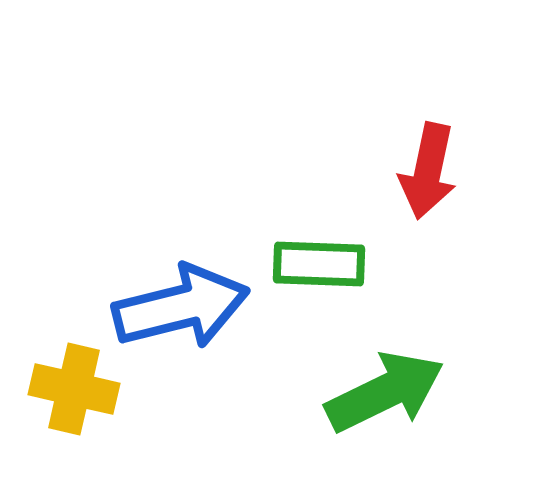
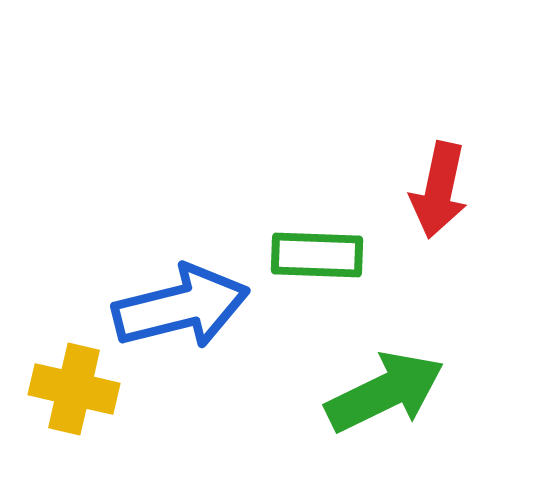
red arrow: moved 11 px right, 19 px down
green rectangle: moved 2 px left, 9 px up
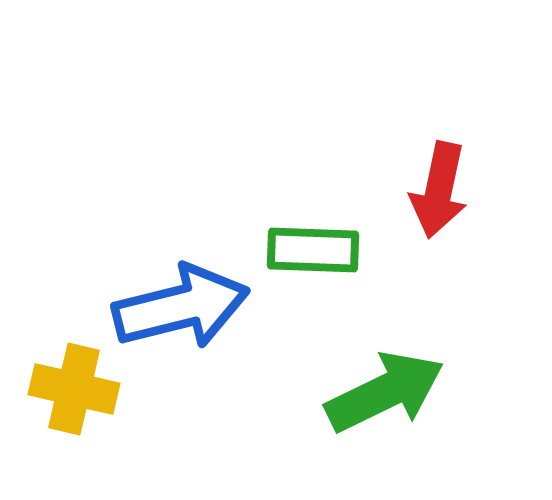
green rectangle: moved 4 px left, 5 px up
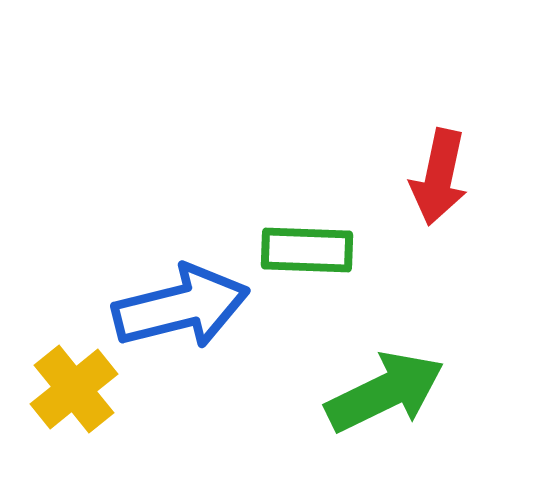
red arrow: moved 13 px up
green rectangle: moved 6 px left
yellow cross: rotated 38 degrees clockwise
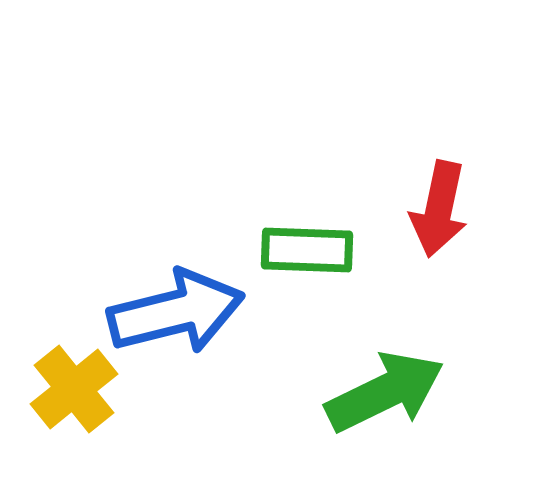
red arrow: moved 32 px down
blue arrow: moved 5 px left, 5 px down
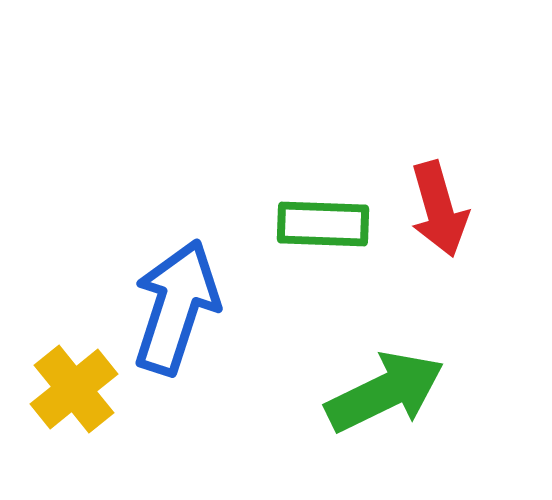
red arrow: rotated 28 degrees counterclockwise
green rectangle: moved 16 px right, 26 px up
blue arrow: moved 5 px up; rotated 58 degrees counterclockwise
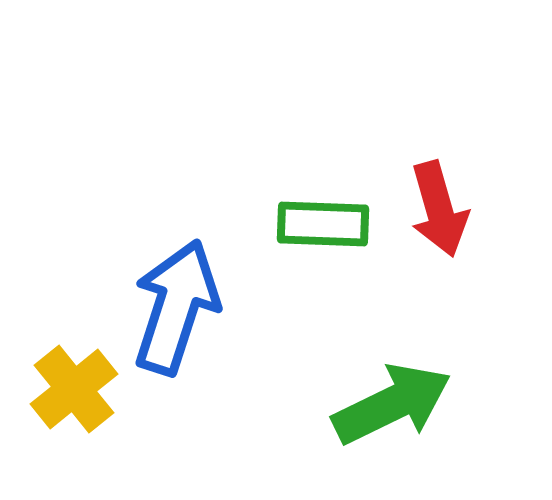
green arrow: moved 7 px right, 12 px down
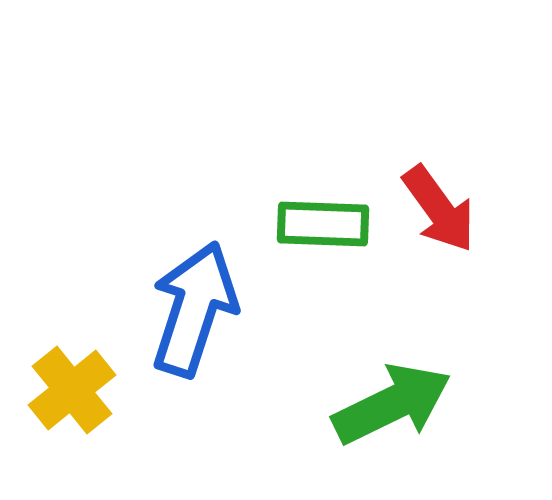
red arrow: rotated 20 degrees counterclockwise
blue arrow: moved 18 px right, 2 px down
yellow cross: moved 2 px left, 1 px down
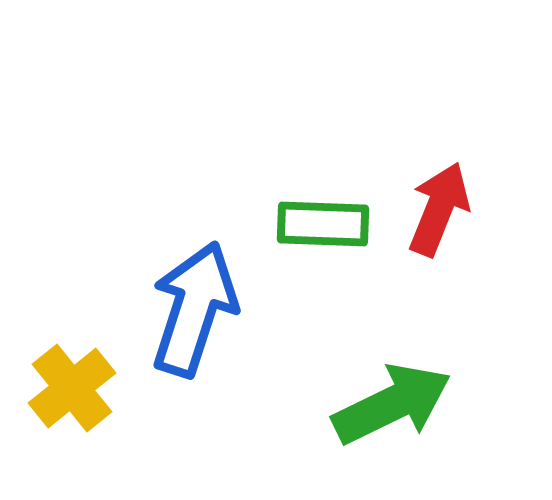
red arrow: rotated 122 degrees counterclockwise
yellow cross: moved 2 px up
